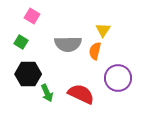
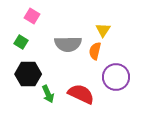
purple circle: moved 2 px left, 1 px up
green arrow: moved 1 px right, 1 px down
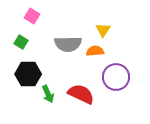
orange semicircle: rotated 72 degrees clockwise
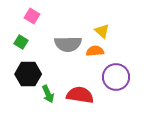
yellow triangle: moved 1 px left, 1 px down; rotated 21 degrees counterclockwise
red semicircle: moved 1 px left, 1 px down; rotated 16 degrees counterclockwise
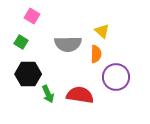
orange semicircle: moved 1 px right, 3 px down; rotated 96 degrees clockwise
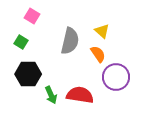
gray semicircle: moved 2 px right, 3 px up; rotated 76 degrees counterclockwise
orange semicircle: moved 2 px right; rotated 36 degrees counterclockwise
green arrow: moved 3 px right, 1 px down
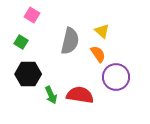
pink square: moved 1 px up
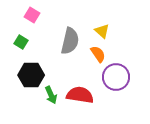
black hexagon: moved 3 px right, 1 px down
